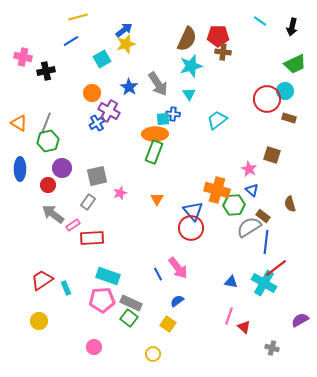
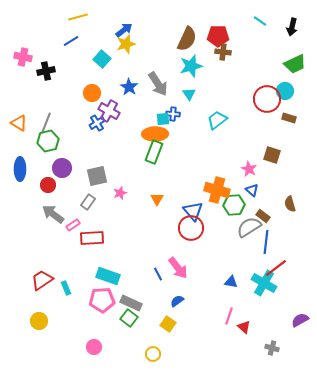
cyan square at (102, 59): rotated 18 degrees counterclockwise
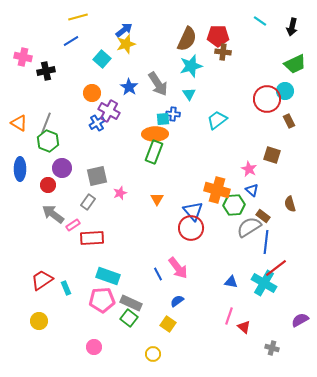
brown rectangle at (289, 118): moved 3 px down; rotated 48 degrees clockwise
green hexagon at (48, 141): rotated 25 degrees counterclockwise
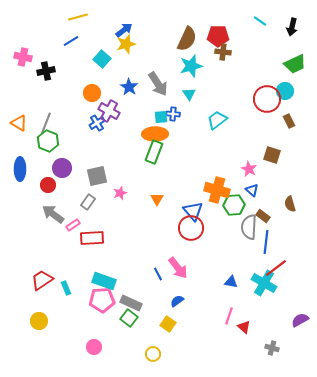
cyan square at (163, 119): moved 2 px left, 2 px up
gray semicircle at (249, 227): rotated 55 degrees counterclockwise
cyan rectangle at (108, 276): moved 4 px left, 5 px down
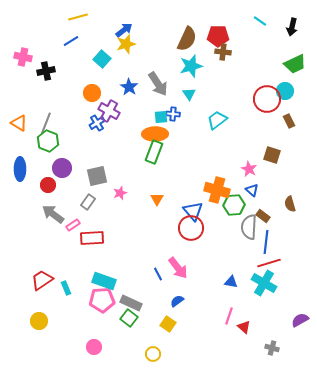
red line at (276, 268): moved 7 px left, 5 px up; rotated 20 degrees clockwise
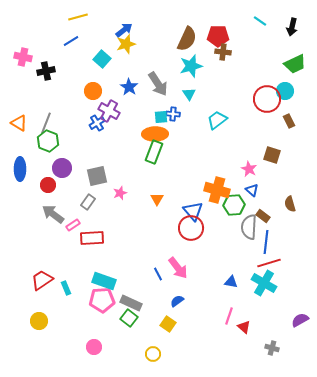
orange circle at (92, 93): moved 1 px right, 2 px up
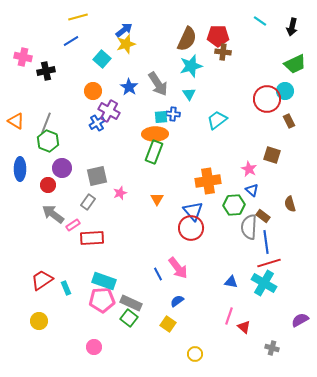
orange triangle at (19, 123): moved 3 px left, 2 px up
orange cross at (217, 190): moved 9 px left, 9 px up; rotated 25 degrees counterclockwise
blue line at (266, 242): rotated 15 degrees counterclockwise
yellow circle at (153, 354): moved 42 px right
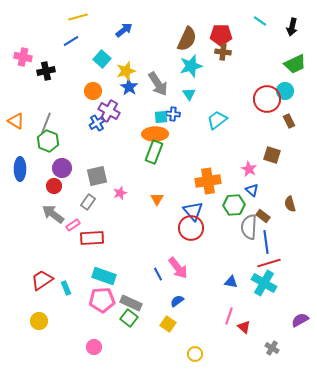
red pentagon at (218, 36): moved 3 px right, 1 px up
yellow star at (126, 44): moved 27 px down
red circle at (48, 185): moved 6 px right, 1 px down
cyan rectangle at (104, 281): moved 5 px up
gray cross at (272, 348): rotated 16 degrees clockwise
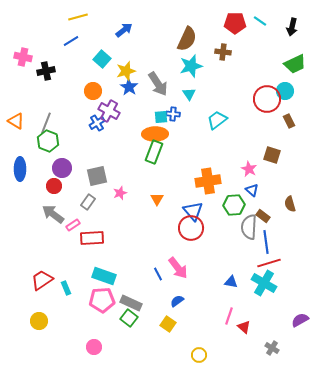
red pentagon at (221, 35): moved 14 px right, 12 px up
yellow circle at (195, 354): moved 4 px right, 1 px down
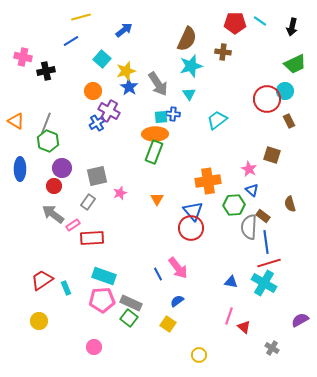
yellow line at (78, 17): moved 3 px right
